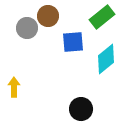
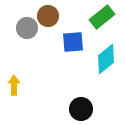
yellow arrow: moved 2 px up
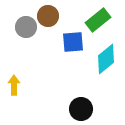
green rectangle: moved 4 px left, 3 px down
gray circle: moved 1 px left, 1 px up
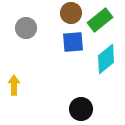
brown circle: moved 23 px right, 3 px up
green rectangle: moved 2 px right
gray circle: moved 1 px down
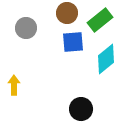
brown circle: moved 4 px left
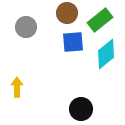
gray circle: moved 1 px up
cyan diamond: moved 5 px up
yellow arrow: moved 3 px right, 2 px down
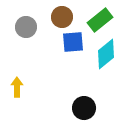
brown circle: moved 5 px left, 4 px down
black circle: moved 3 px right, 1 px up
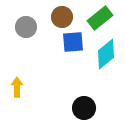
green rectangle: moved 2 px up
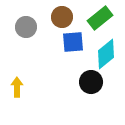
black circle: moved 7 px right, 26 px up
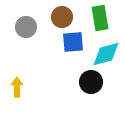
green rectangle: rotated 60 degrees counterclockwise
cyan diamond: rotated 24 degrees clockwise
